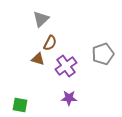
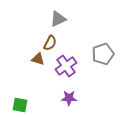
gray triangle: moved 17 px right; rotated 18 degrees clockwise
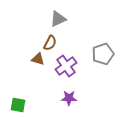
green square: moved 2 px left
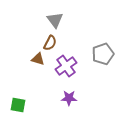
gray triangle: moved 3 px left, 1 px down; rotated 42 degrees counterclockwise
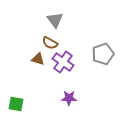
brown semicircle: rotated 91 degrees clockwise
purple cross: moved 3 px left, 4 px up; rotated 20 degrees counterclockwise
green square: moved 2 px left, 1 px up
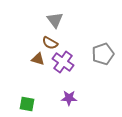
green square: moved 11 px right
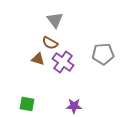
gray pentagon: rotated 15 degrees clockwise
purple star: moved 5 px right, 8 px down
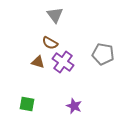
gray triangle: moved 5 px up
gray pentagon: rotated 15 degrees clockwise
brown triangle: moved 3 px down
purple star: rotated 21 degrees clockwise
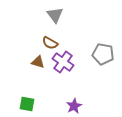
purple star: rotated 21 degrees clockwise
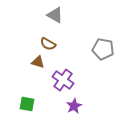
gray triangle: rotated 24 degrees counterclockwise
brown semicircle: moved 2 px left, 1 px down
gray pentagon: moved 5 px up
purple cross: moved 18 px down
